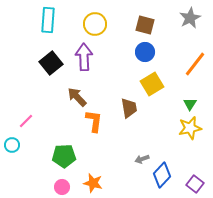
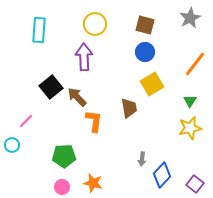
cyan rectangle: moved 9 px left, 10 px down
black square: moved 24 px down
green triangle: moved 3 px up
gray arrow: rotated 64 degrees counterclockwise
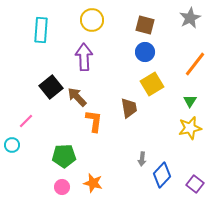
yellow circle: moved 3 px left, 4 px up
cyan rectangle: moved 2 px right
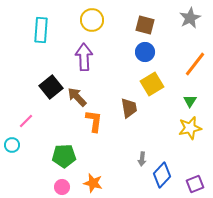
purple square: rotated 30 degrees clockwise
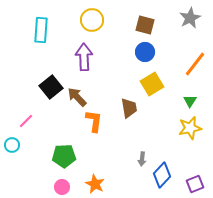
orange star: moved 2 px right, 1 px down; rotated 12 degrees clockwise
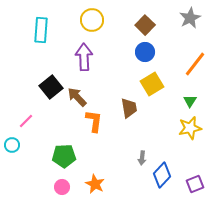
brown square: rotated 30 degrees clockwise
gray arrow: moved 1 px up
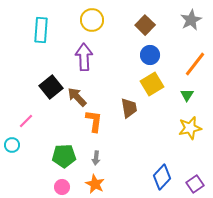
gray star: moved 1 px right, 2 px down
blue circle: moved 5 px right, 3 px down
green triangle: moved 3 px left, 6 px up
gray arrow: moved 46 px left
blue diamond: moved 2 px down
purple square: rotated 12 degrees counterclockwise
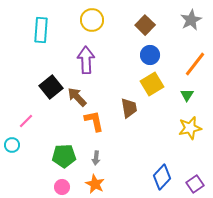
purple arrow: moved 2 px right, 3 px down
orange L-shape: rotated 20 degrees counterclockwise
